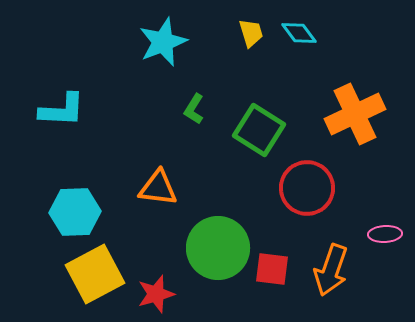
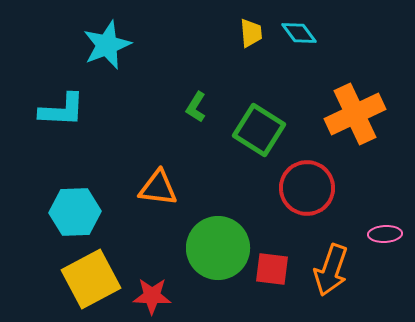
yellow trapezoid: rotated 12 degrees clockwise
cyan star: moved 56 px left, 3 px down
green L-shape: moved 2 px right, 2 px up
yellow square: moved 4 px left, 5 px down
red star: moved 4 px left, 2 px down; rotated 18 degrees clockwise
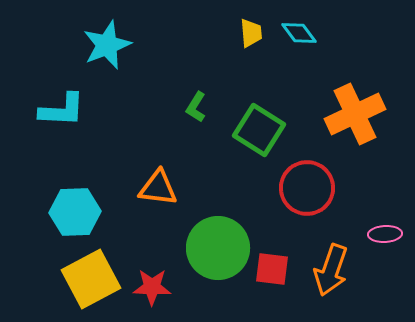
red star: moved 9 px up
